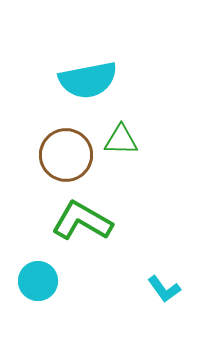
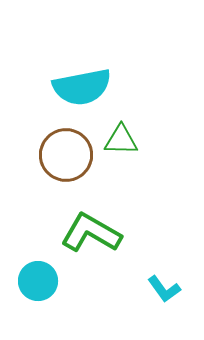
cyan semicircle: moved 6 px left, 7 px down
green L-shape: moved 9 px right, 12 px down
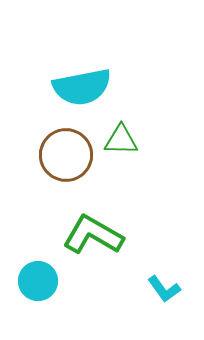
green L-shape: moved 2 px right, 2 px down
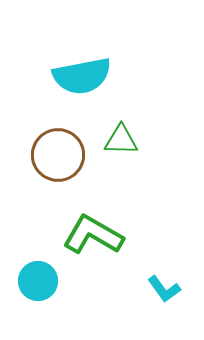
cyan semicircle: moved 11 px up
brown circle: moved 8 px left
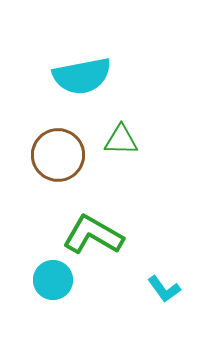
cyan circle: moved 15 px right, 1 px up
